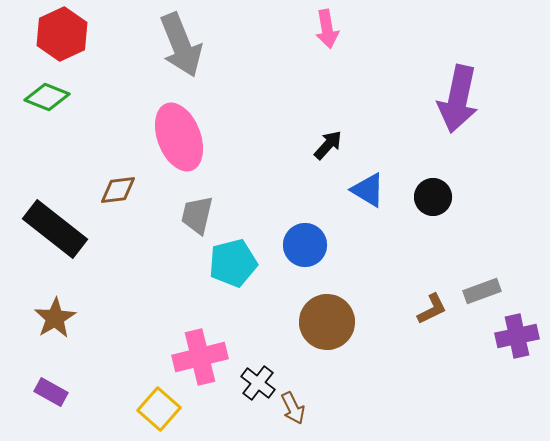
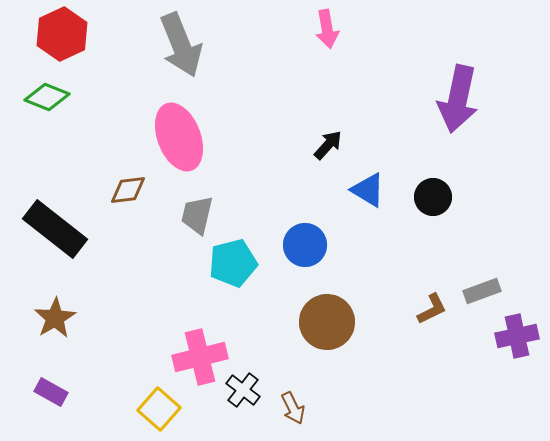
brown diamond: moved 10 px right
black cross: moved 15 px left, 7 px down
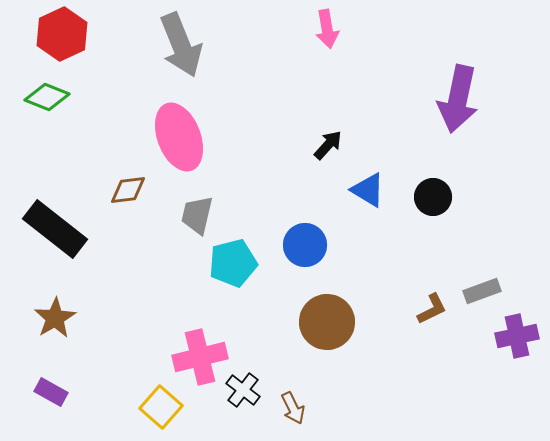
yellow square: moved 2 px right, 2 px up
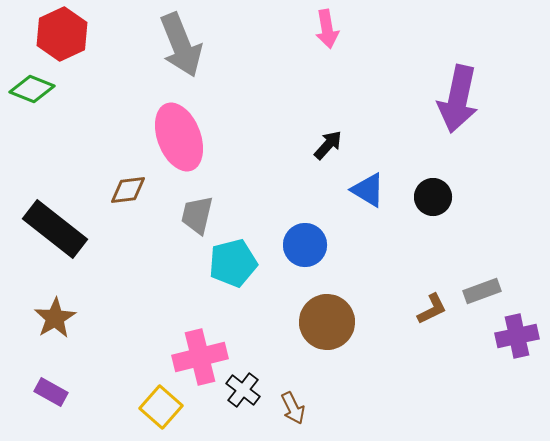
green diamond: moved 15 px left, 8 px up
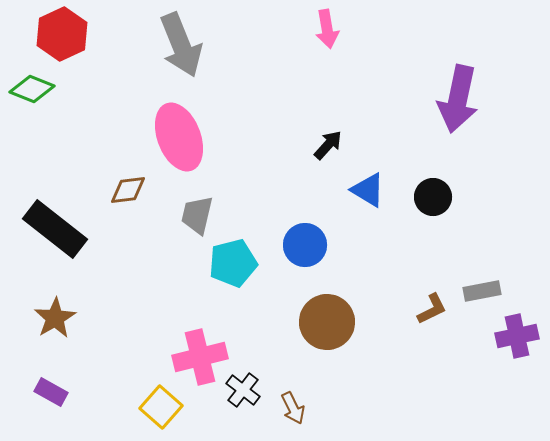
gray rectangle: rotated 9 degrees clockwise
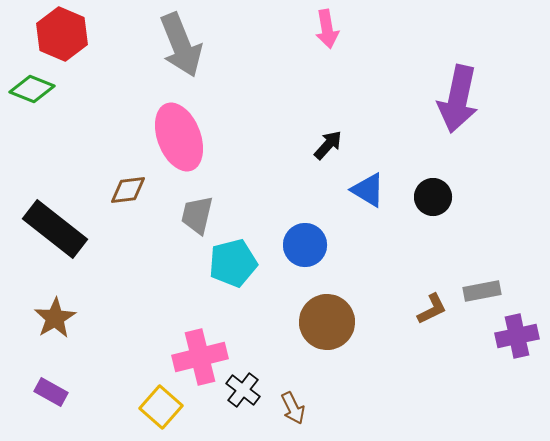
red hexagon: rotated 12 degrees counterclockwise
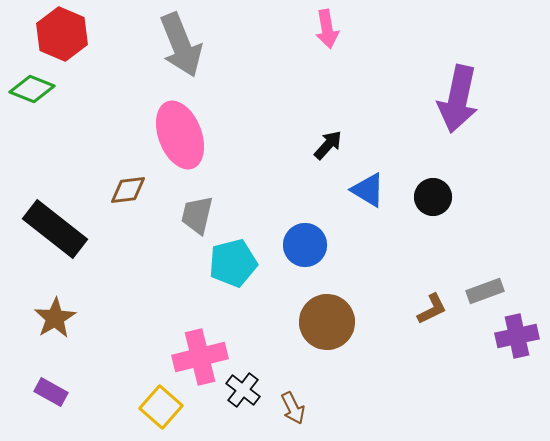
pink ellipse: moved 1 px right, 2 px up
gray rectangle: moved 3 px right; rotated 9 degrees counterclockwise
